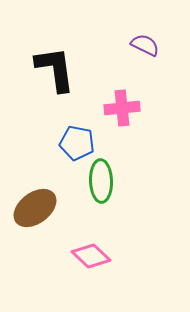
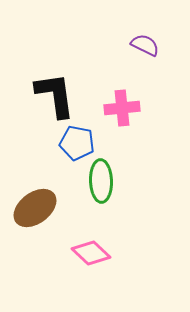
black L-shape: moved 26 px down
pink diamond: moved 3 px up
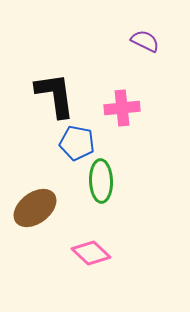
purple semicircle: moved 4 px up
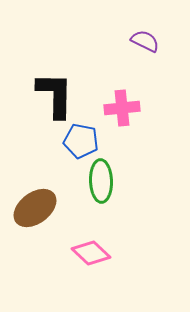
black L-shape: rotated 9 degrees clockwise
blue pentagon: moved 4 px right, 2 px up
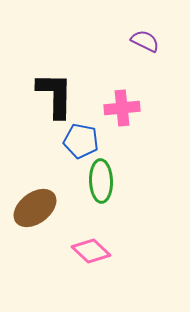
pink diamond: moved 2 px up
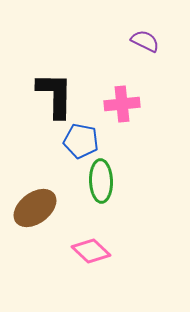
pink cross: moved 4 px up
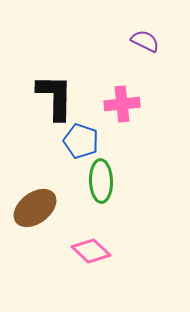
black L-shape: moved 2 px down
blue pentagon: rotated 8 degrees clockwise
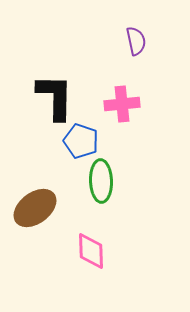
purple semicircle: moved 9 px left; rotated 52 degrees clockwise
pink diamond: rotated 45 degrees clockwise
